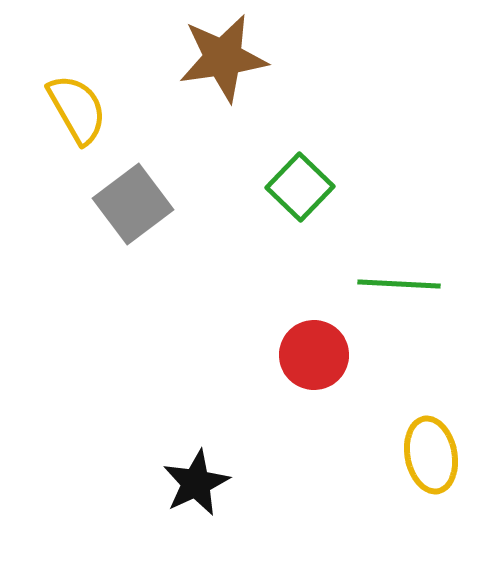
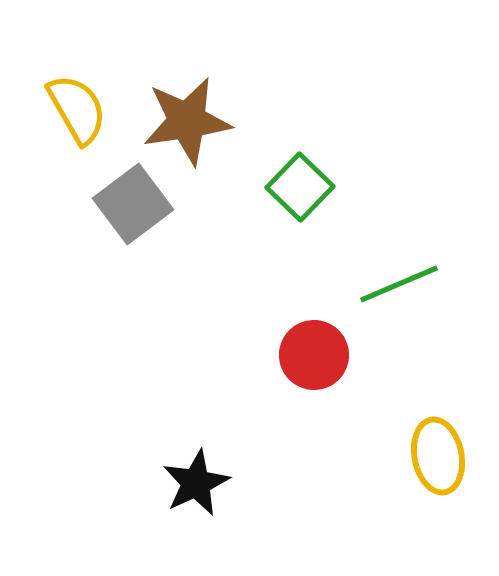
brown star: moved 36 px left, 63 px down
green line: rotated 26 degrees counterclockwise
yellow ellipse: moved 7 px right, 1 px down
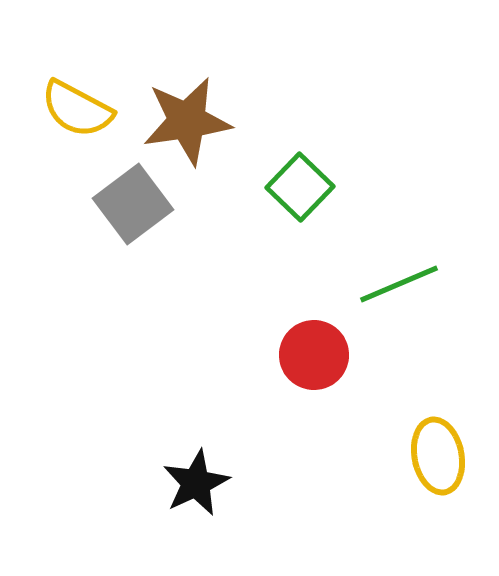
yellow semicircle: rotated 148 degrees clockwise
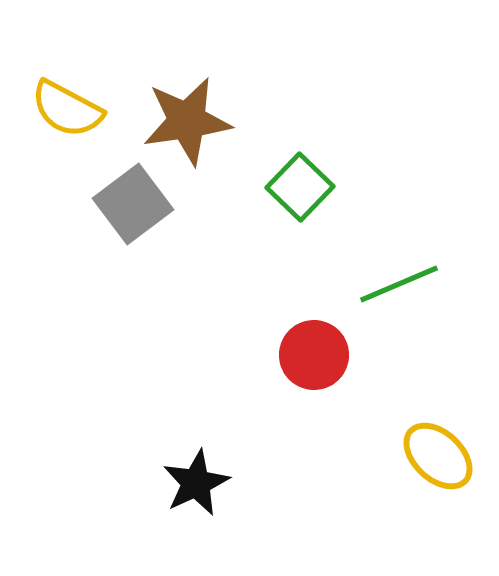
yellow semicircle: moved 10 px left
yellow ellipse: rotated 36 degrees counterclockwise
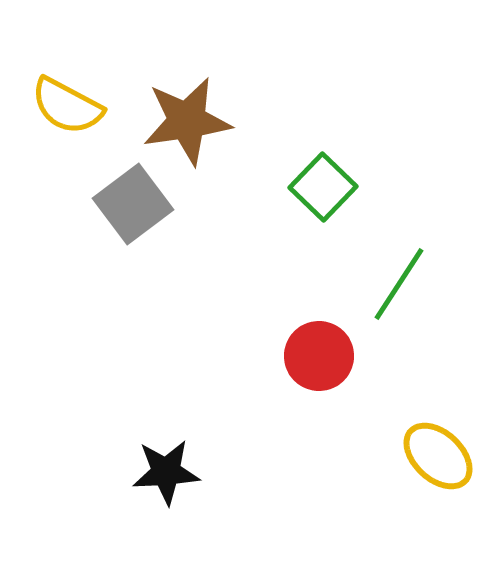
yellow semicircle: moved 3 px up
green square: moved 23 px right
green line: rotated 34 degrees counterclockwise
red circle: moved 5 px right, 1 px down
black star: moved 30 px left, 11 px up; rotated 22 degrees clockwise
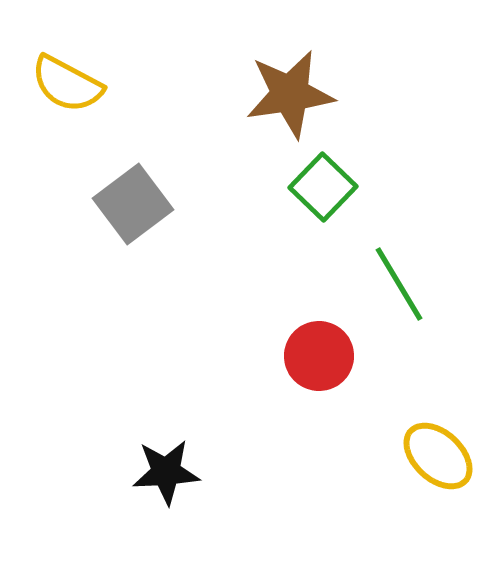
yellow semicircle: moved 22 px up
brown star: moved 103 px right, 27 px up
green line: rotated 64 degrees counterclockwise
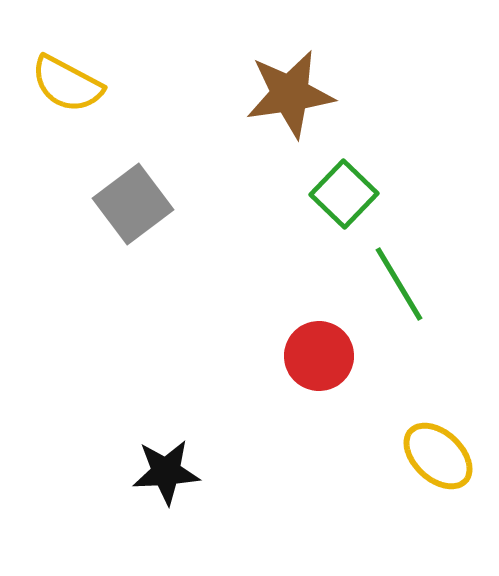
green square: moved 21 px right, 7 px down
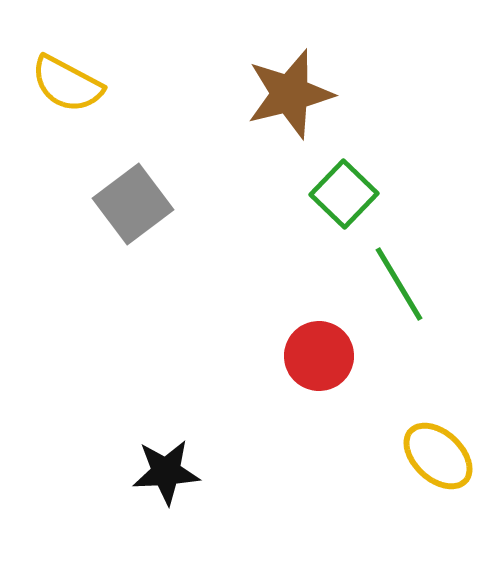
brown star: rotated 6 degrees counterclockwise
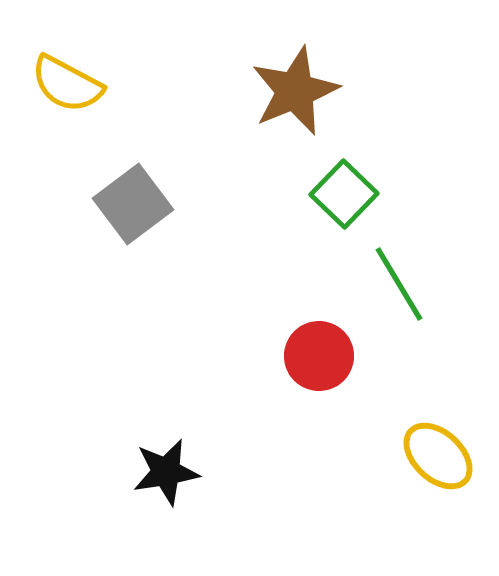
brown star: moved 5 px right, 3 px up; rotated 8 degrees counterclockwise
black star: rotated 6 degrees counterclockwise
